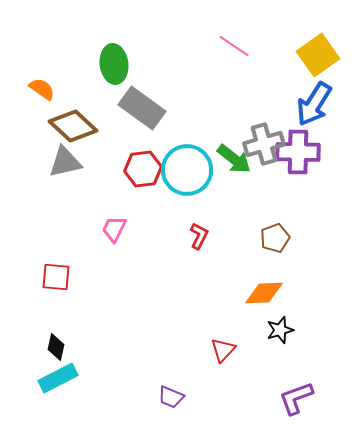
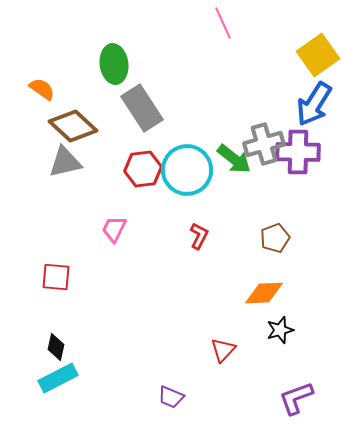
pink line: moved 11 px left, 23 px up; rotated 32 degrees clockwise
gray rectangle: rotated 21 degrees clockwise
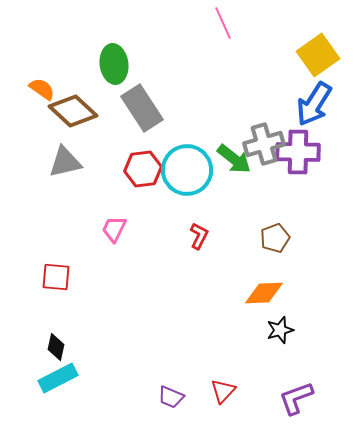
brown diamond: moved 15 px up
red triangle: moved 41 px down
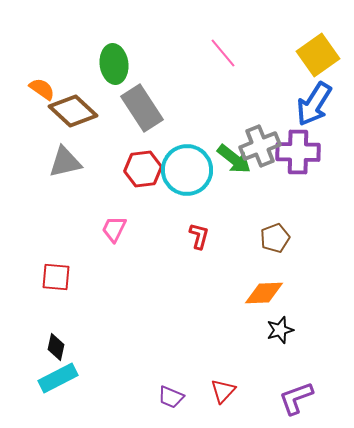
pink line: moved 30 px down; rotated 16 degrees counterclockwise
gray cross: moved 4 px left, 2 px down; rotated 6 degrees counterclockwise
red L-shape: rotated 12 degrees counterclockwise
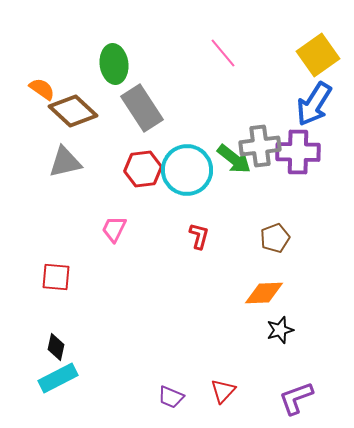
gray cross: rotated 15 degrees clockwise
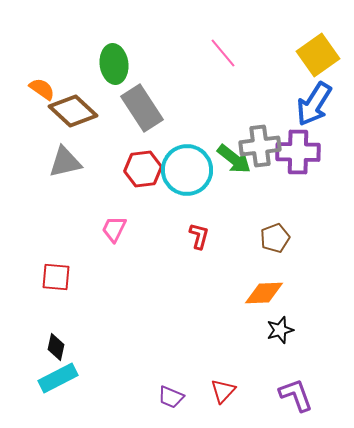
purple L-shape: moved 3 px up; rotated 90 degrees clockwise
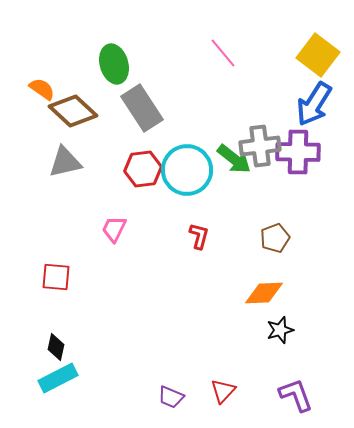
yellow square: rotated 18 degrees counterclockwise
green ellipse: rotated 9 degrees counterclockwise
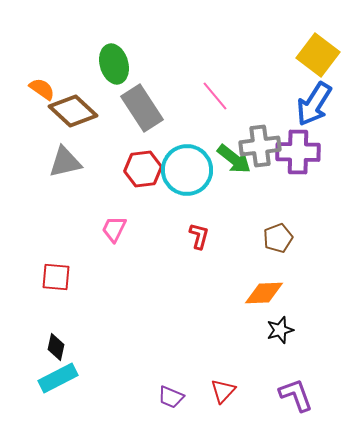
pink line: moved 8 px left, 43 px down
brown pentagon: moved 3 px right
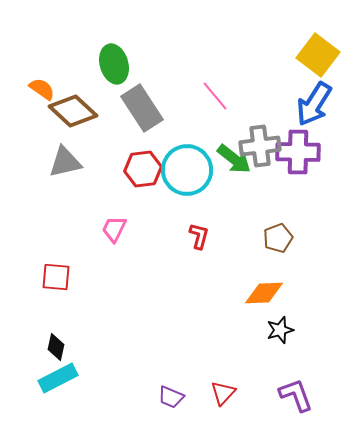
red triangle: moved 2 px down
